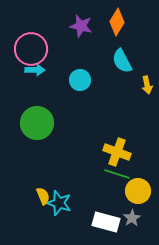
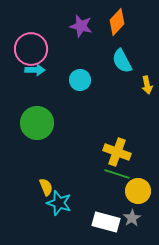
orange diamond: rotated 12 degrees clockwise
yellow semicircle: moved 3 px right, 9 px up
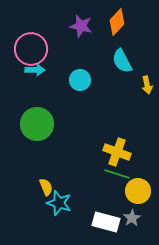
green circle: moved 1 px down
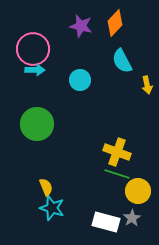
orange diamond: moved 2 px left, 1 px down
pink circle: moved 2 px right
cyan star: moved 7 px left, 5 px down
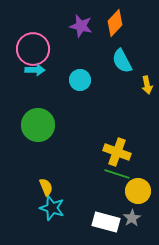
green circle: moved 1 px right, 1 px down
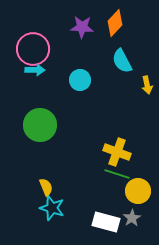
purple star: moved 1 px right, 1 px down; rotated 10 degrees counterclockwise
green circle: moved 2 px right
